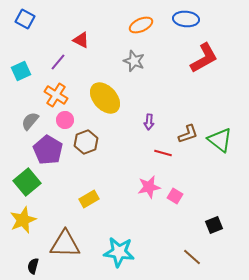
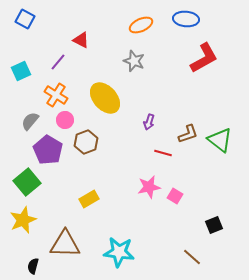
purple arrow: rotated 14 degrees clockwise
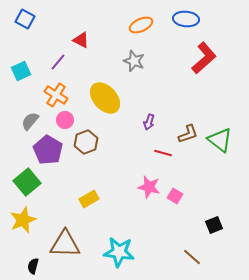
red L-shape: rotated 12 degrees counterclockwise
pink star: rotated 25 degrees clockwise
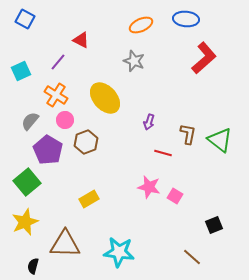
brown L-shape: rotated 60 degrees counterclockwise
yellow star: moved 2 px right, 2 px down
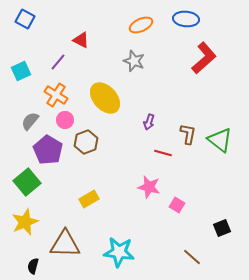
pink square: moved 2 px right, 9 px down
black square: moved 8 px right, 3 px down
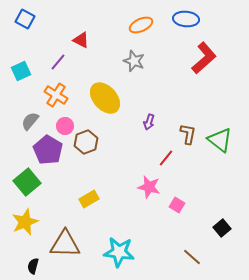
pink circle: moved 6 px down
red line: moved 3 px right, 5 px down; rotated 66 degrees counterclockwise
black square: rotated 18 degrees counterclockwise
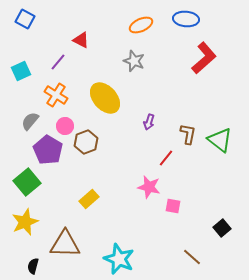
yellow rectangle: rotated 12 degrees counterclockwise
pink square: moved 4 px left, 1 px down; rotated 21 degrees counterclockwise
cyan star: moved 7 px down; rotated 16 degrees clockwise
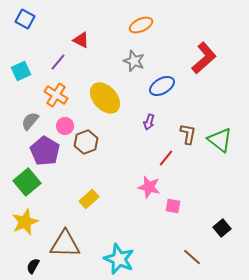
blue ellipse: moved 24 px left, 67 px down; rotated 35 degrees counterclockwise
purple pentagon: moved 3 px left, 1 px down
black semicircle: rotated 14 degrees clockwise
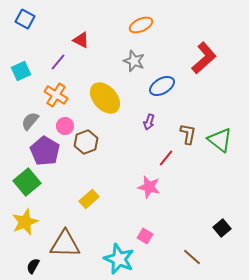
pink square: moved 28 px left, 30 px down; rotated 21 degrees clockwise
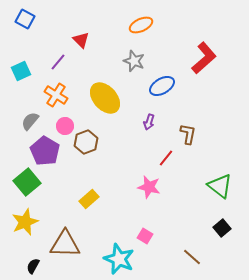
red triangle: rotated 18 degrees clockwise
green triangle: moved 46 px down
